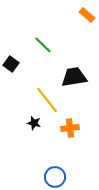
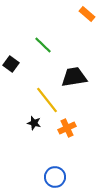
orange rectangle: moved 1 px up
orange cross: moved 3 px left; rotated 18 degrees counterclockwise
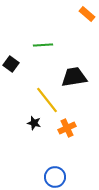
green line: rotated 48 degrees counterclockwise
